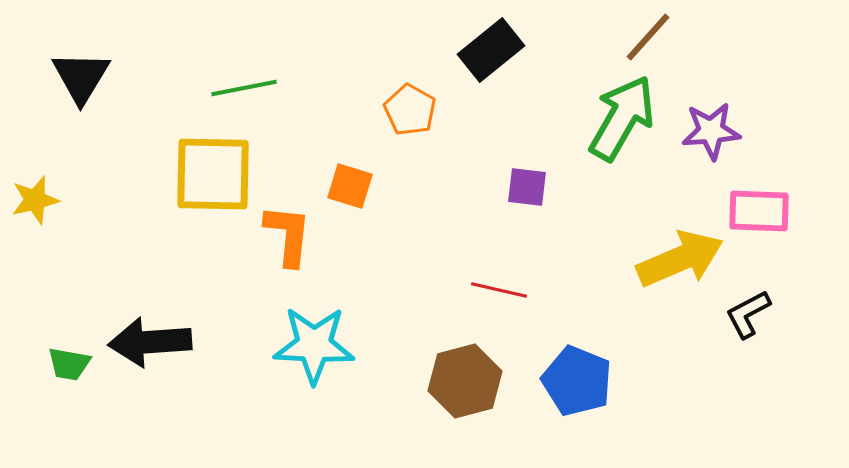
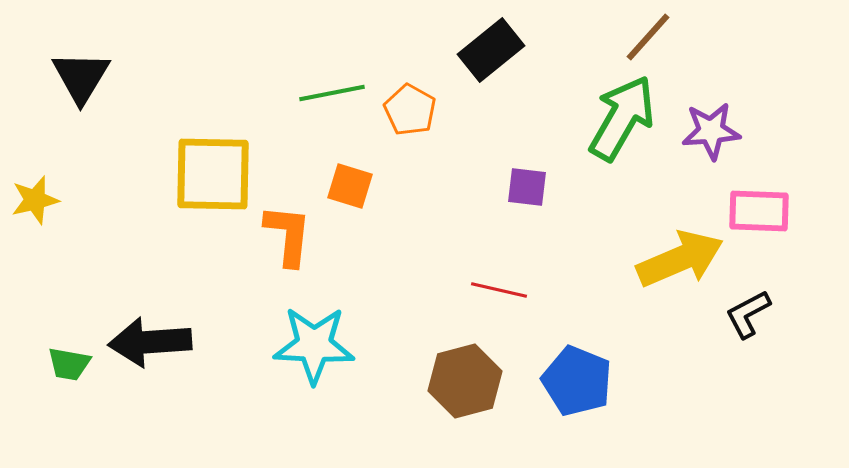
green line: moved 88 px right, 5 px down
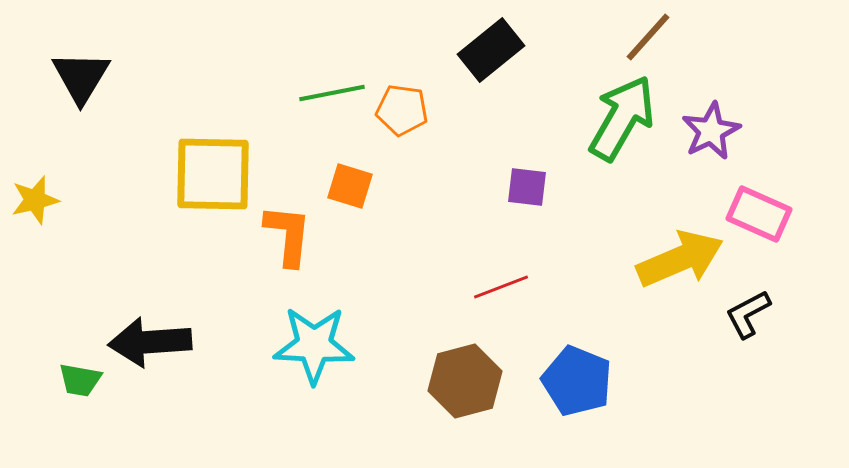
orange pentagon: moved 8 px left; rotated 21 degrees counterclockwise
purple star: rotated 22 degrees counterclockwise
pink rectangle: moved 3 px down; rotated 22 degrees clockwise
red line: moved 2 px right, 3 px up; rotated 34 degrees counterclockwise
green trapezoid: moved 11 px right, 16 px down
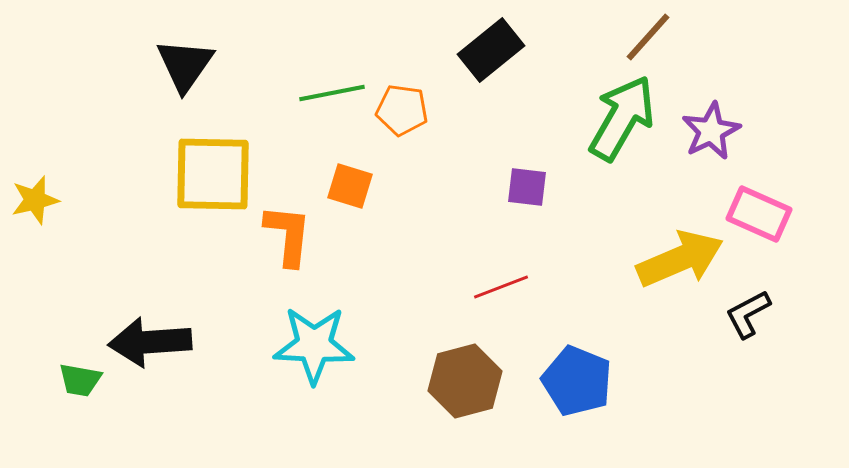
black triangle: moved 104 px right, 12 px up; rotated 4 degrees clockwise
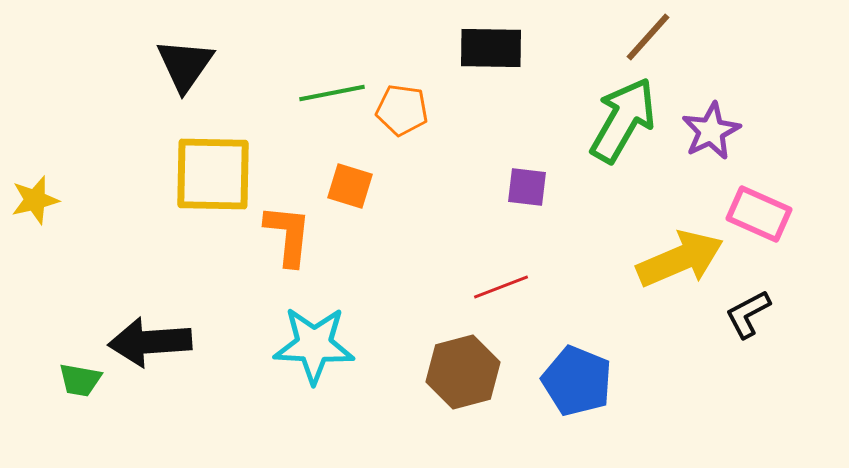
black rectangle: moved 2 px up; rotated 40 degrees clockwise
green arrow: moved 1 px right, 2 px down
brown hexagon: moved 2 px left, 9 px up
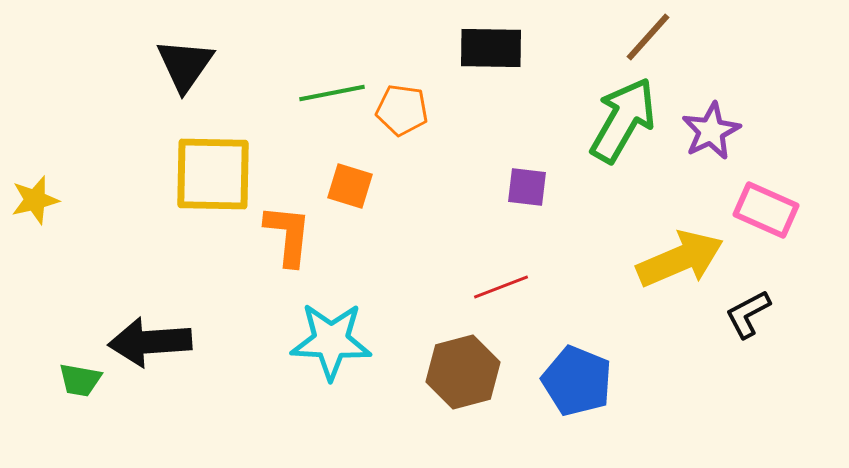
pink rectangle: moved 7 px right, 4 px up
cyan star: moved 17 px right, 4 px up
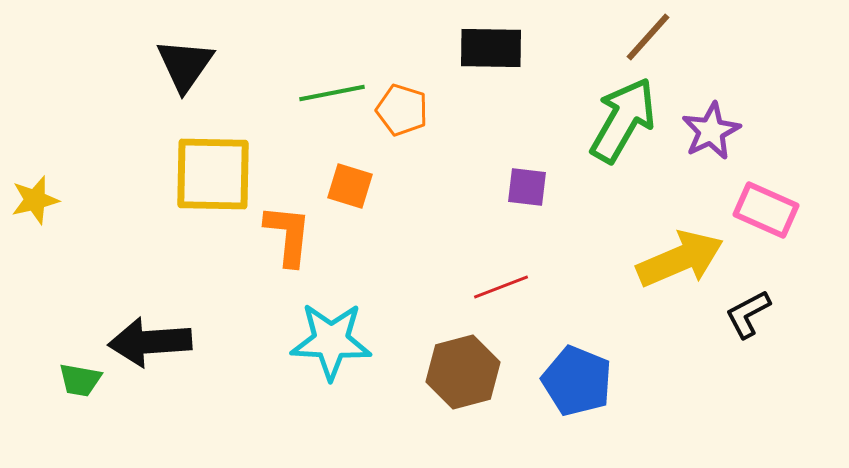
orange pentagon: rotated 9 degrees clockwise
